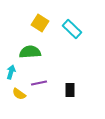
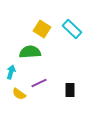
yellow square: moved 2 px right, 6 px down
purple line: rotated 14 degrees counterclockwise
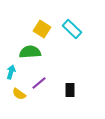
purple line: rotated 14 degrees counterclockwise
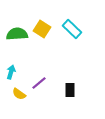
green semicircle: moved 13 px left, 18 px up
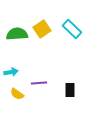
yellow square: rotated 24 degrees clockwise
cyan arrow: rotated 64 degrees clockwise
purple line: rotated 35 degrees clockwise
yellow semicircle: moved 2 px left
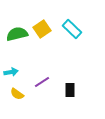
green semicircle: rotated 10 degrees counterclockwise
purple line: moved 3 px right, 1 px up; rotated 28 degrees counterclockwise
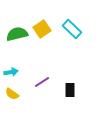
yellow semicircle: moved 5 px left
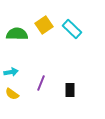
yellow square: moved 2 px right, 4 px up
green semicircle: rotated 15 degrees clockwise
purple line: moved 1 px left, 1 px down; rotated 35 degrees counterclockwise
